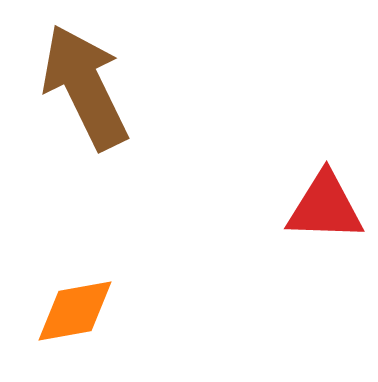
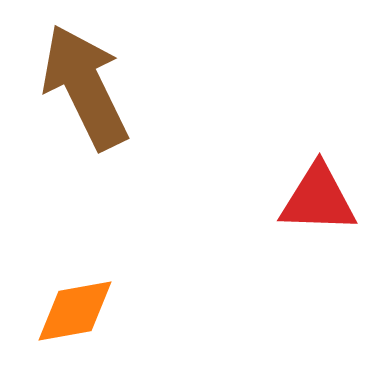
red triangle: moved 7 px left, 8 px up
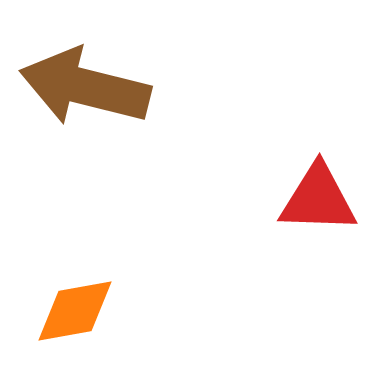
brown arrow: rotated 50 degrees counterclockwise
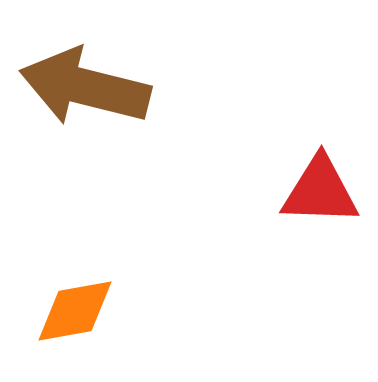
red triangle: moved 2 px right, 8 px up
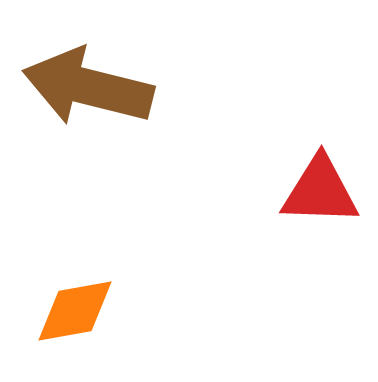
brown arrow: moved 3 px right
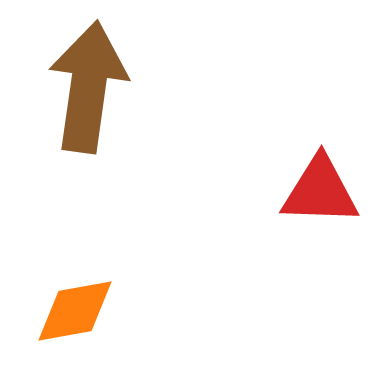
brown arrow: rotated 84 degrees clockwise
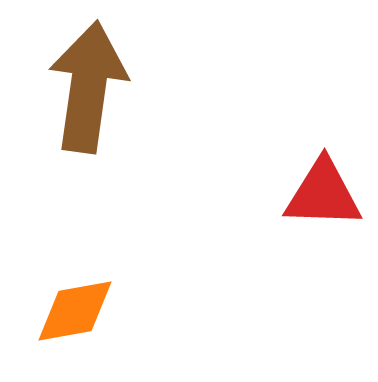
red triangle: moved 3 px right, 3 px down
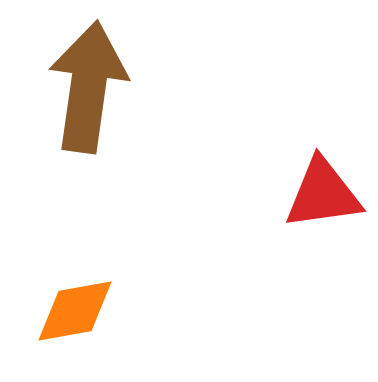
red triangle: rotated 10 degrees counterclockwise
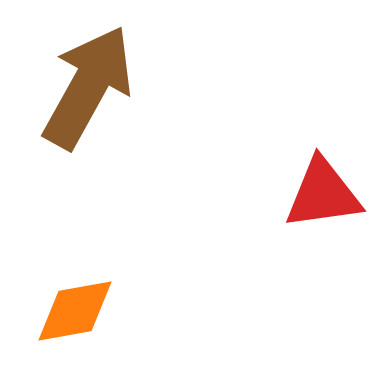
brown arrow: rotated 21 degrees clockwise
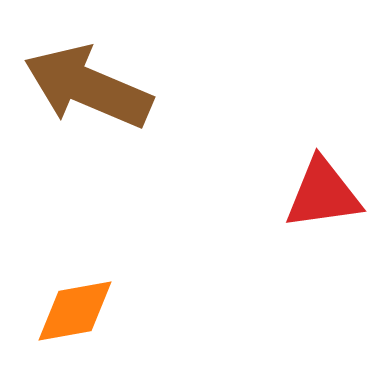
brown arrow: rotated 96 degrees counterclockwise
